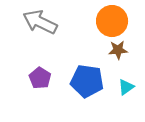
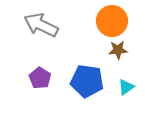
gray arrow: moved 1 px right, 3 px down
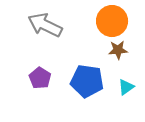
gray arrow: moved 4 px right
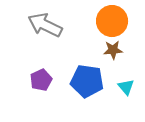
brown star: moved 5 px left
purple pentagon: moved 1 px right, 2 px down; rotated 15 degrees clockwise
cyan triangle: rotated 36 degrees counterclockwise
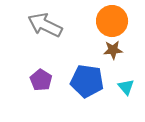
purple pentagon: rotated 15 degrees counterclockwise
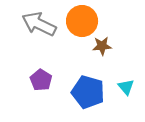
orange circle: moved 30 px left
gray arrow: moved 6 px left, 1 px up
brown star: moved 11 px left, 4 px up
blue pentagon: moved 1 px right, 11 px down; rotated 8 degrees clockwise
